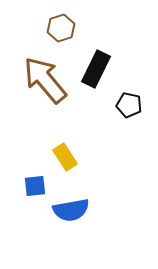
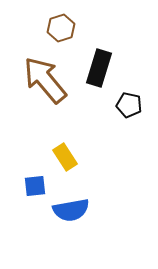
black rectangle: moved 3 px right, 1 px up; rotated 9 degrees counterclockwise
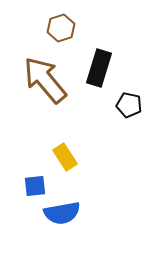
blue semicircle: moved 9 px left, 3 px down
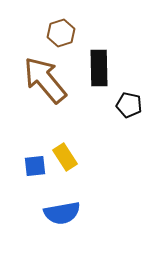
brown hexagon: moved 5 px down
black rectangle: rotated 18 degrees counterclockwise
blue square: moved 20 px up
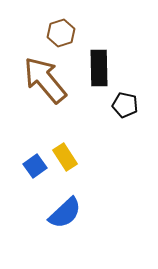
black pentagon: moved 4 px left
blue square: rotated 30 degrees counterclockwise
blue semicircle: moved 3 px right; rotated 33 degrees counterclockwise
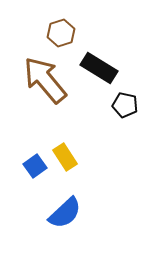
black rectangle: rotated 57 degrees counterclockwise
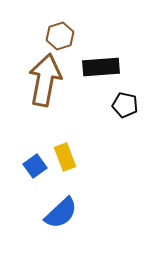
brown hexagon: moved 1 px left, 3 px down
black rectangle: moved 2 px right, 1 px up; rotated 36 degrees counterclockwise
brown arrow: rotated 51 degrees clockwise
yellow rectangle: rotated 12 degrees clockwise
blue semicircle: moved 4 px left
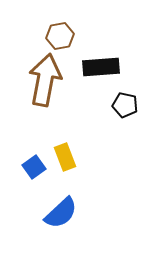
brown hexagon: rotated 8 degrees clockwise
blue square: moved 1 px left, 1 px down
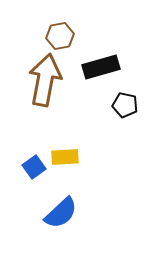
black rectangle: rotated 12 degrees counterclockwise
yellow rectangle: rotated 72 degrees counterclockwise
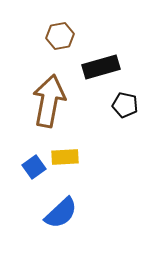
brown arrow: moved 4 px right, 21 px down
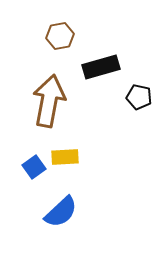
black pentagon: moved 14 px right, 8 px up
blue semicircle: moved 1 px up
